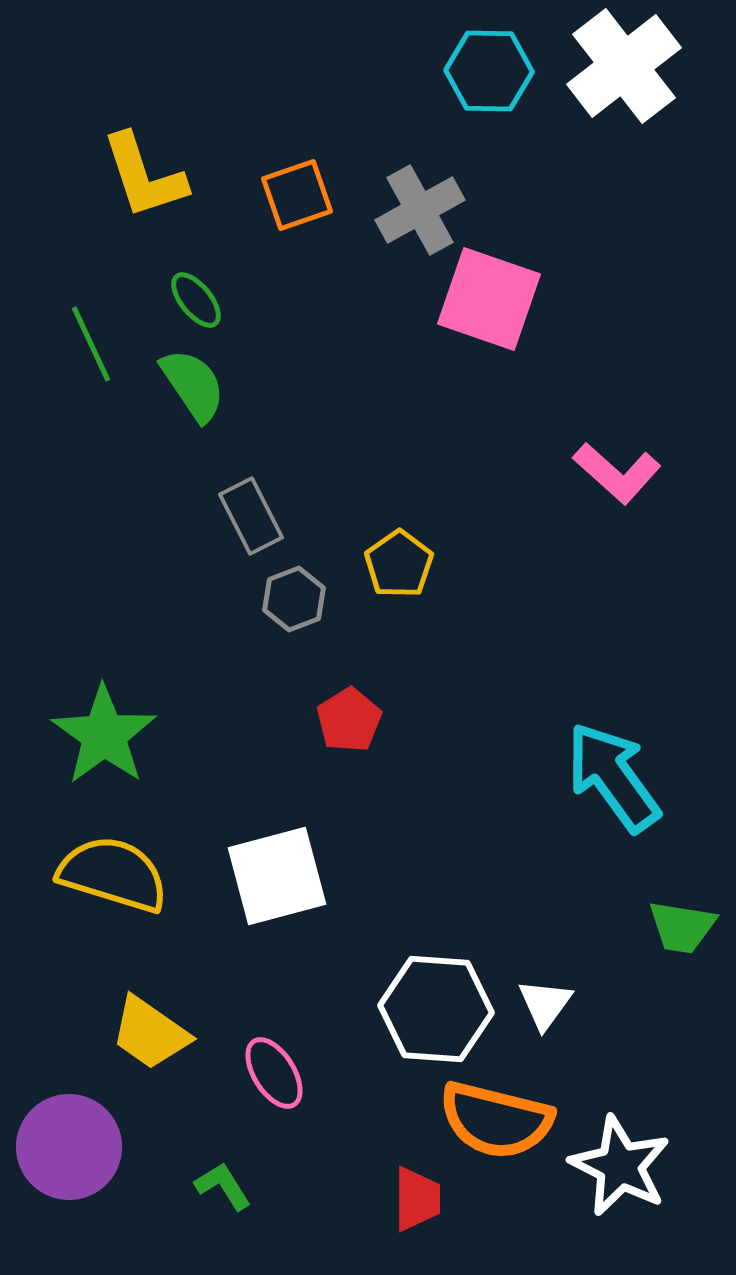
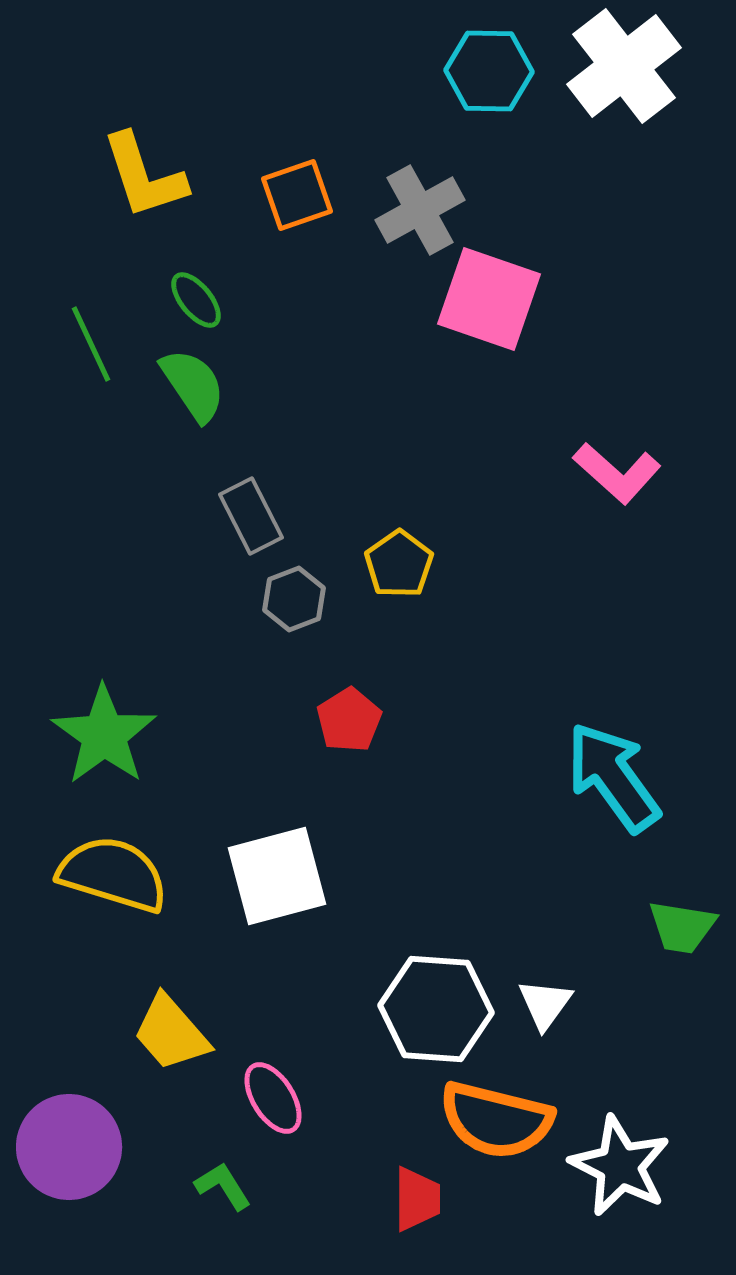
yellow trapezoid: moved 21 px right; rotated 14 degrees clockwise
pink ellipse: moved 1 px left, 25 px down
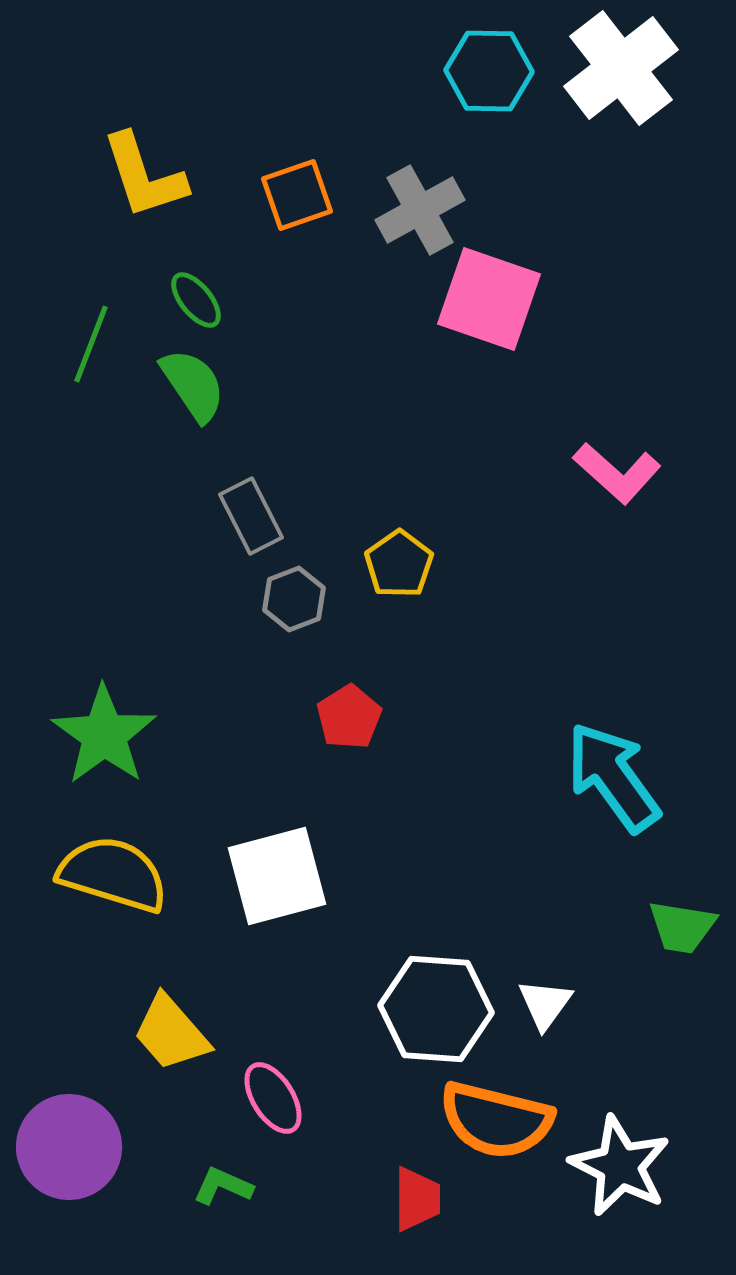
white cross: moved 3 px left, 2 px down
green line: rotated 46 degrees clockwise
red pentagon: moved 3 px up
green L-shape: rotated 34 degrees counterclockwise
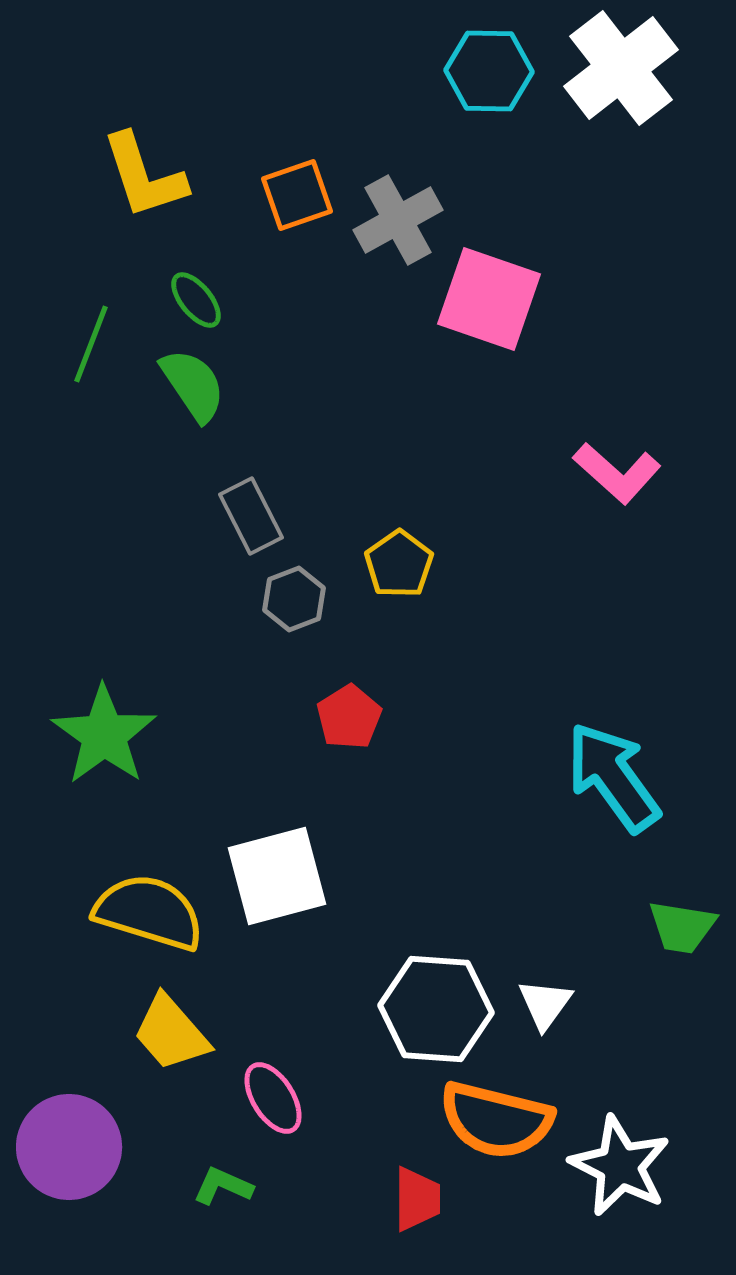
gray cross: moved 22 px left, 10 px down
yellow semicircle: moved 36 px right, 38 px down
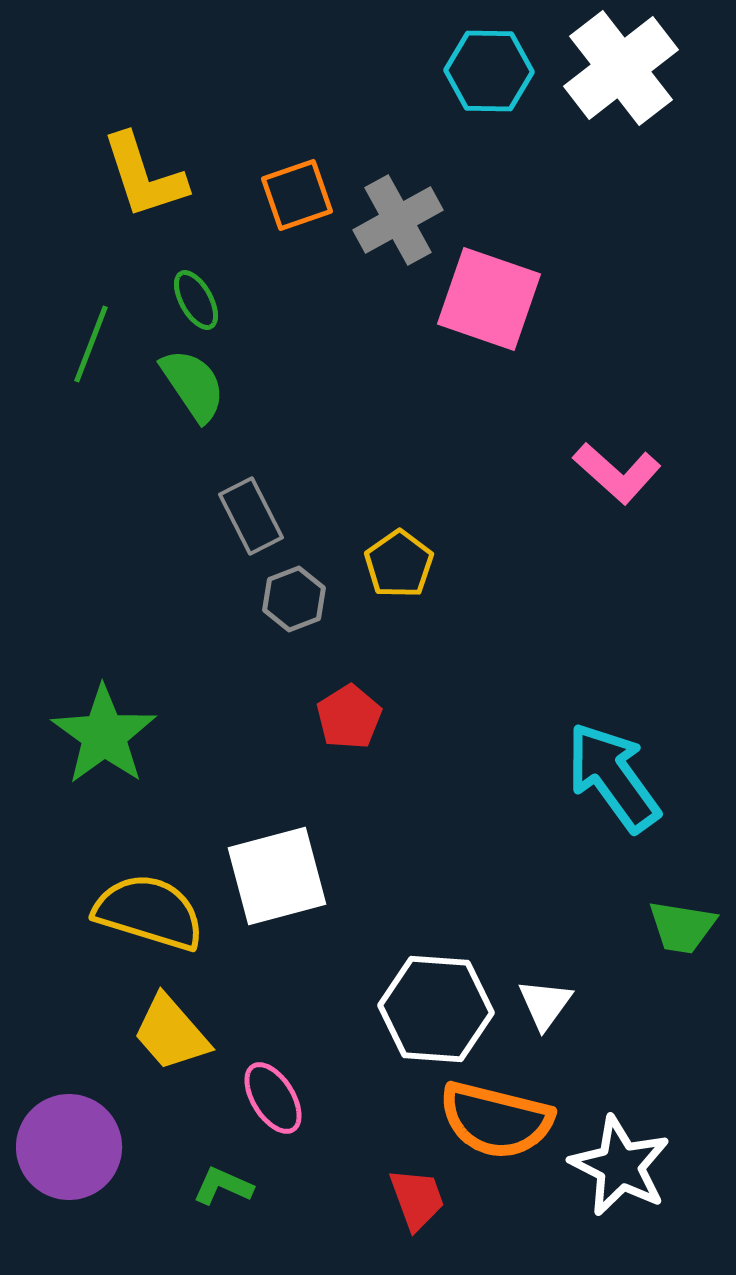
green ellipse: rotated 10 degrees clockwise
red trapezoid: rotated 20 degrees counterclockwise
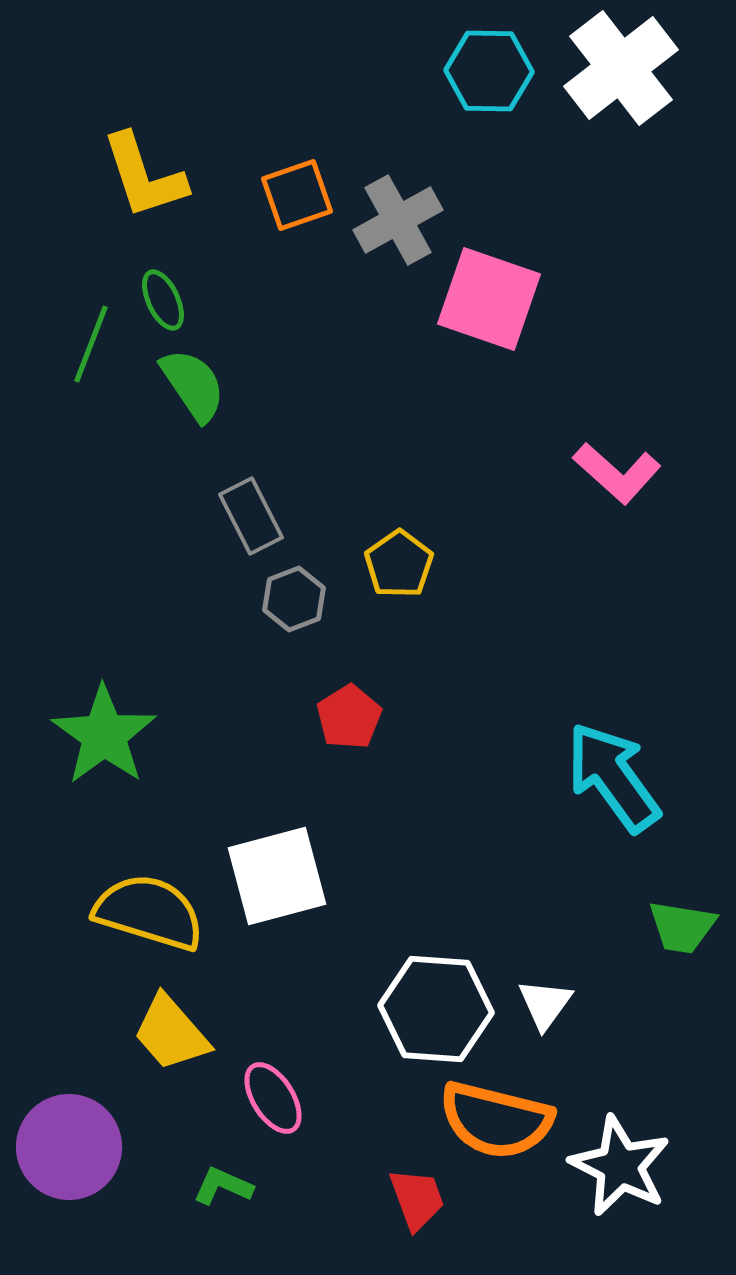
green ellipse: moved 33 px left; rotated 4 degrees clockwise
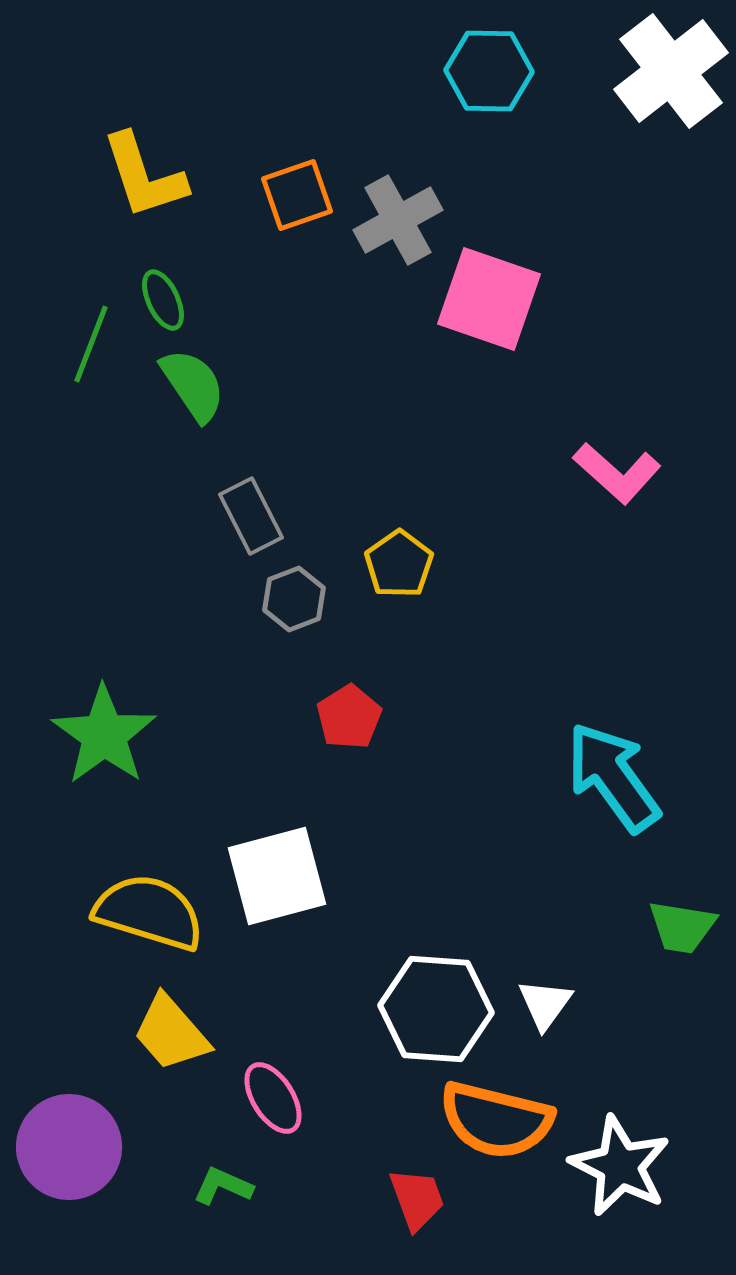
white cross: moved 50 px right, 3 px down
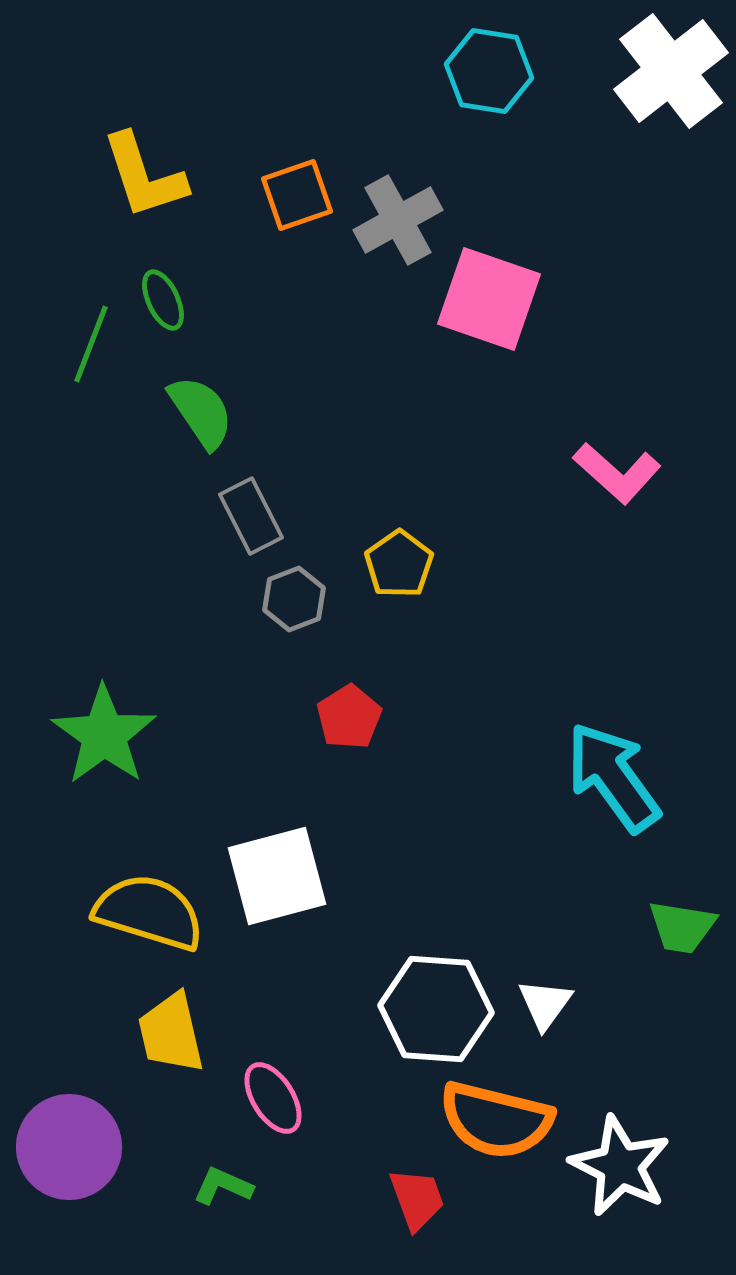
cyan hexagon: rotated 8 degrees clockwise
green semicircle: moved 8 px right, 27 px down
yellow trapezoid: rotated 28 degrees clockwise
